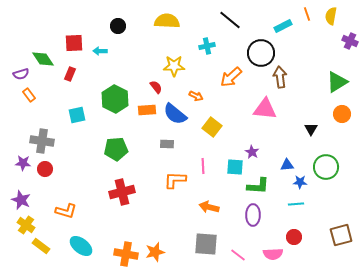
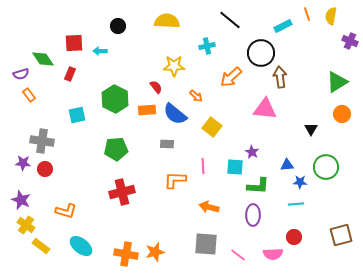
orange arrow at (196, 96): rotated 16 degrees clockwise
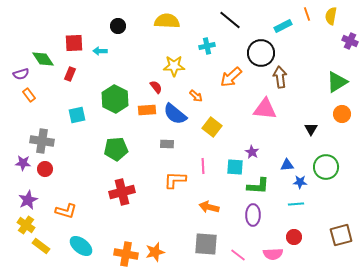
purple star at (21, 200): moved 7 px right; rotated 24 degrees clockwise
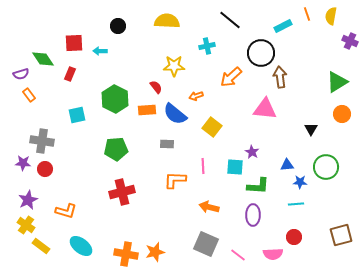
orange arrow at (196, 96): rotated 120 degrees clockwise
gray square at (206, 244): rotated 20 degrees clockwise
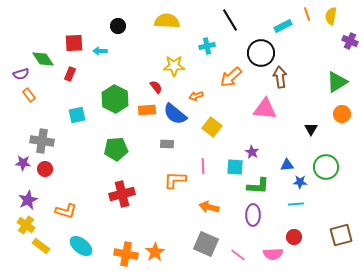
black line at (230, 20): rotated 20 degrees clockwise
red cross at (122, 192): moved 2 px down
orange star at (155, 252): rotated 18 degrees counterclockwise
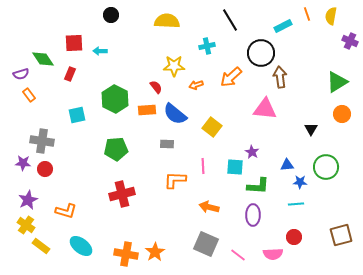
black circle at (118, 26): moved 7 px left, 11 px up
orange arrow at (196, 96): moved 11 px up
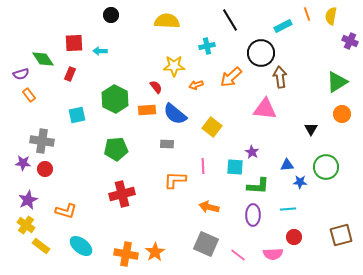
cyan line at (296, 204): moved 8 px left, 5 px down
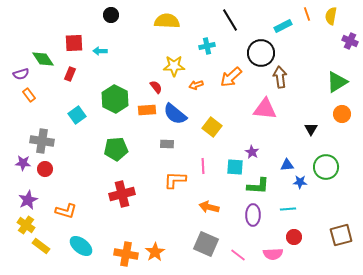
cyan square at (77, 115): rotated 24 degrees counterclockwise
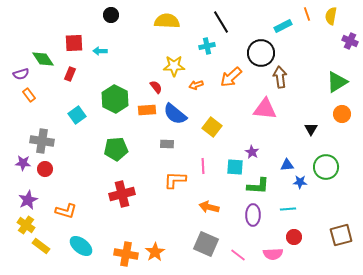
black line at (230, 20): moved 9 px left, 2 px down
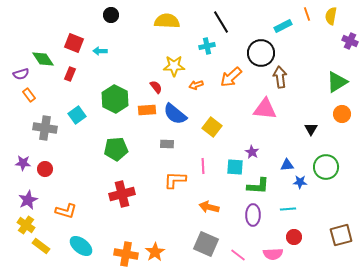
red square at (74, 43): rotated 24 degrees clockwise
gray cross at (42, 141): moved 3 px right, 13 px up
